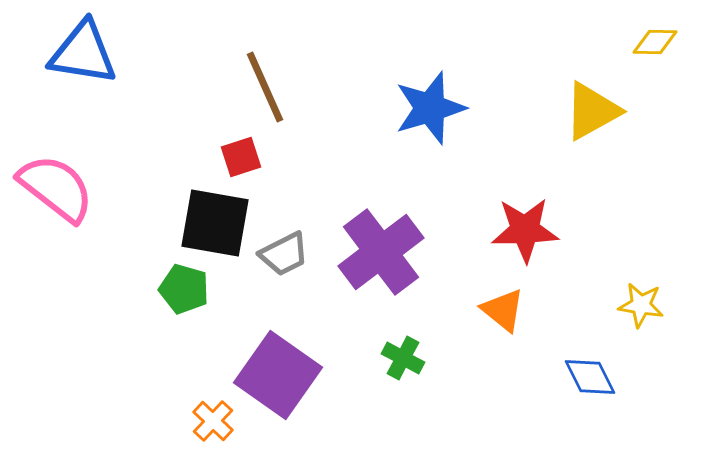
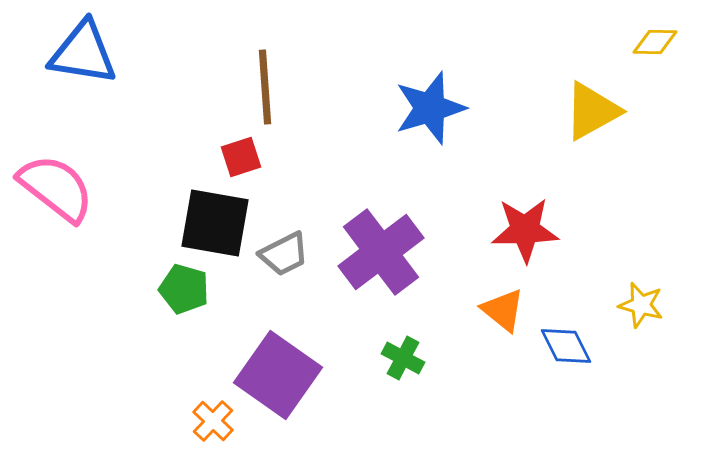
brown line: rotated 20 degrees clockwise
yellow star: rotated 6 degrees clockwise
blue diamond: moved 24 px left, 31 px up
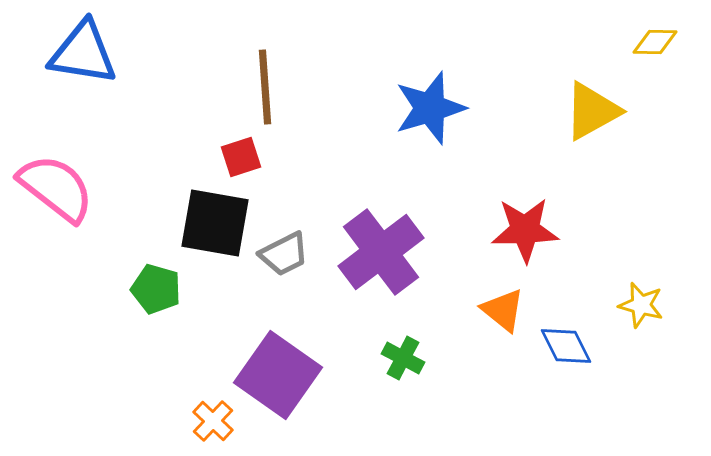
green pentagon: moved 28 px left
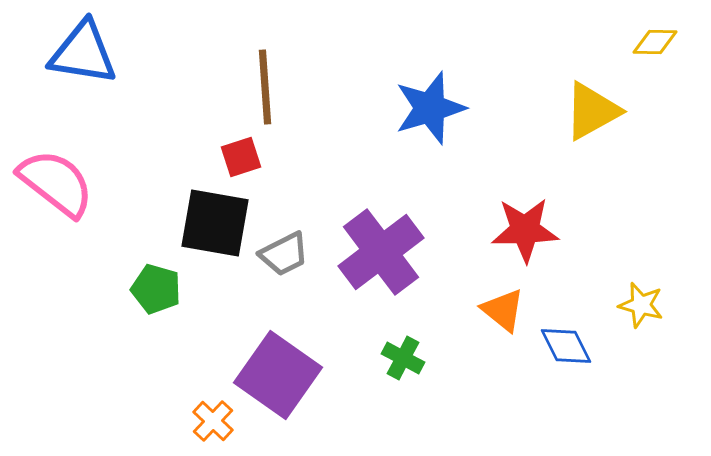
pink semicircle: moved 5 px up
